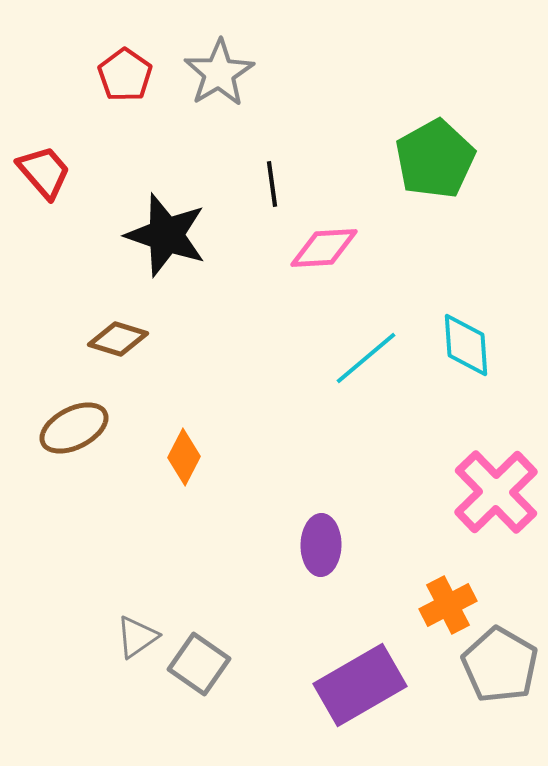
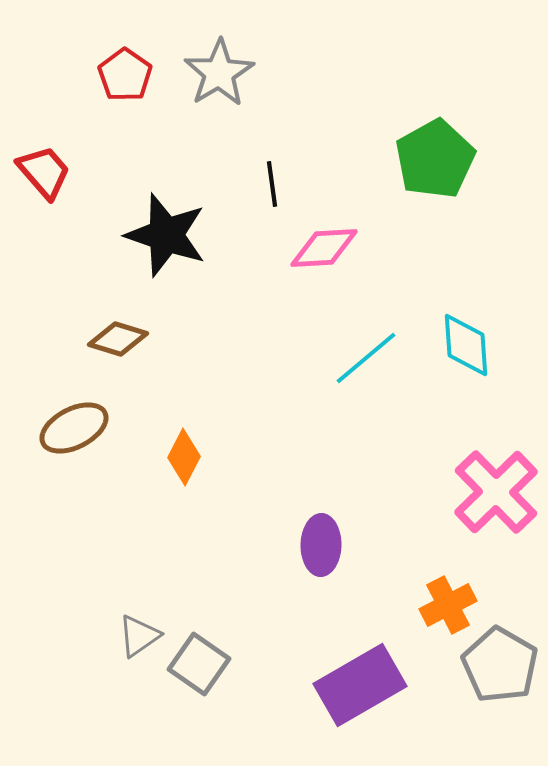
gray triangle: moved 2 px right, 1 px up
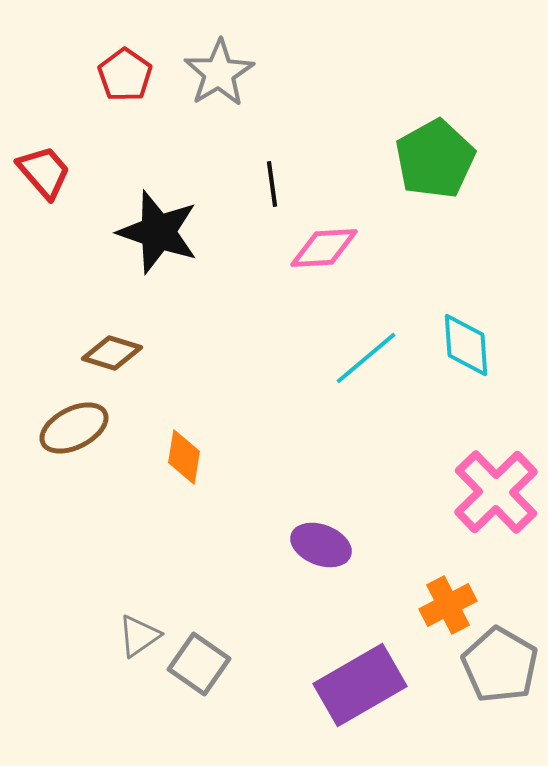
black star: moved 8 px left, 3 px up
brown diamond: moved 6 px left, 14 px down
orange diamond: rotated 18 degrees counterclockwise
purple ellipse: rotated 70 degrees counterclockwise
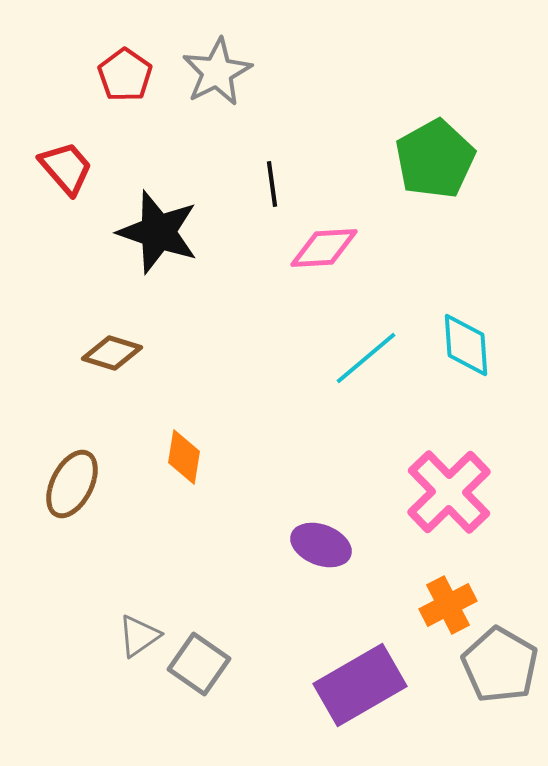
gray star: moved 2 px left, 1 px up; rotated 4 degrees clockwise
red trapezoid: moved 22 px right, 4 px up
brown ellipse: moved 2 px left, 56 px down; rotated 36 degrees counterclockwise
pink cross: moved 47 px left
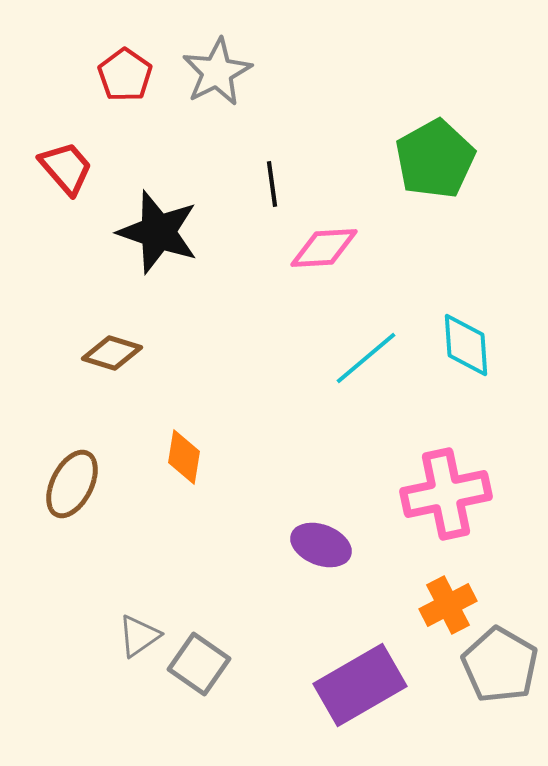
pink cross: moved 3 px left, 2 px down; rotated 32 degrees clockwise
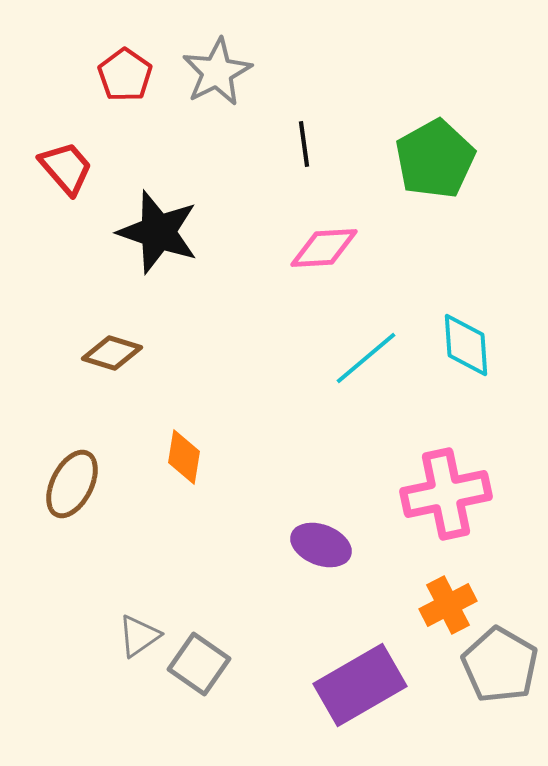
black line: moved 32 px right, 40 px up
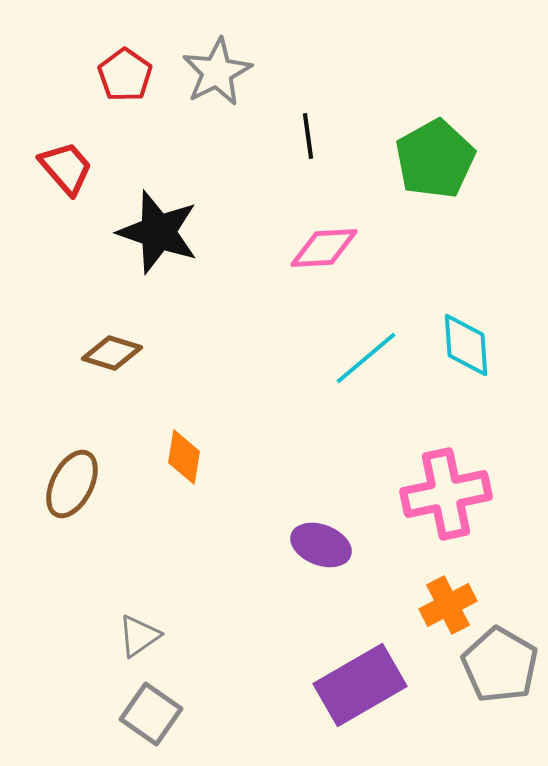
black line: moved 4 px right, 8 px up
gray square: moved 48 px left, 50 px down
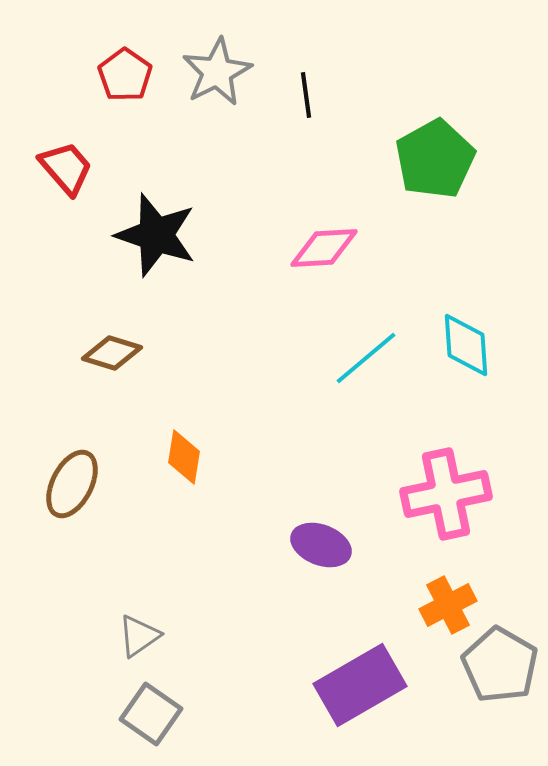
black line: moved 2 px left, 41 px up
black star: moved 2 px left, 3 px down
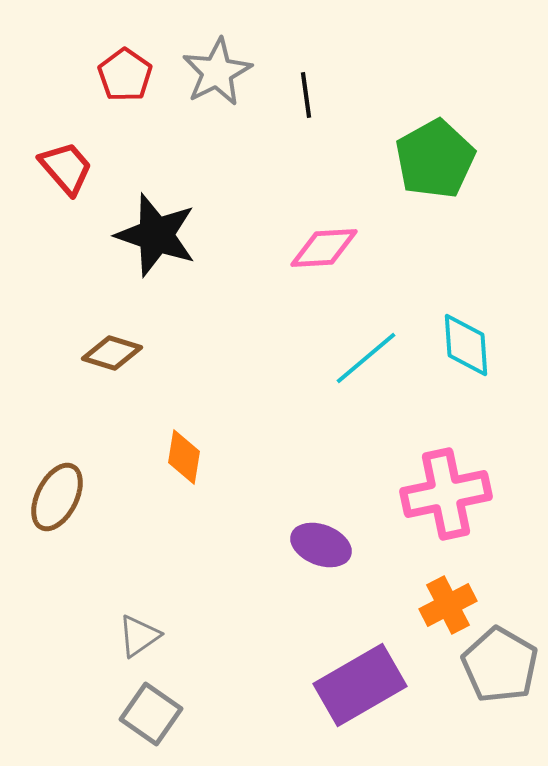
brown ellipse: moved 15 px left, 13 px down
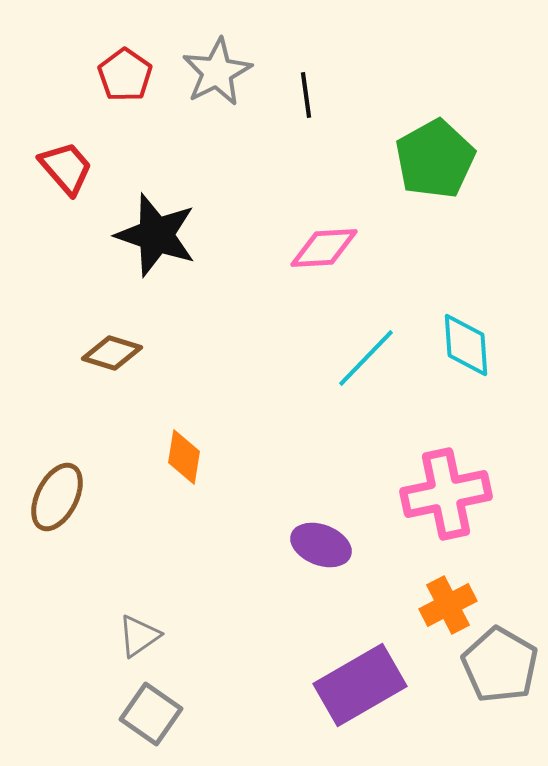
cyan line: rotated 6 degrees counterclockwise
